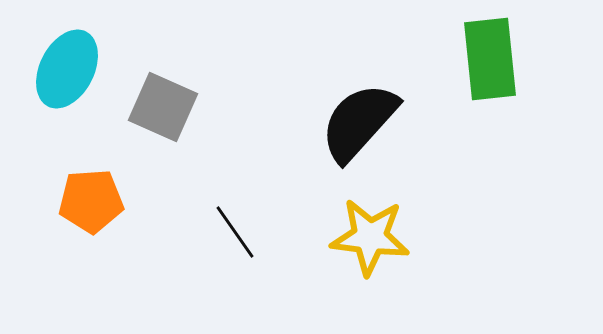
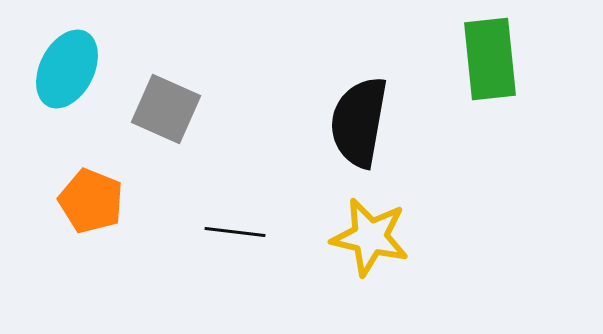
gray square: moved 3 px right, 2 px down
black semicircle: rotated 32 degrees counterclockwise
orange pentagon: rotated 26 degrees clockwise
black line: rotated 48 degrees counterclockwise
yellow star: rotated 6 degrees clockwise
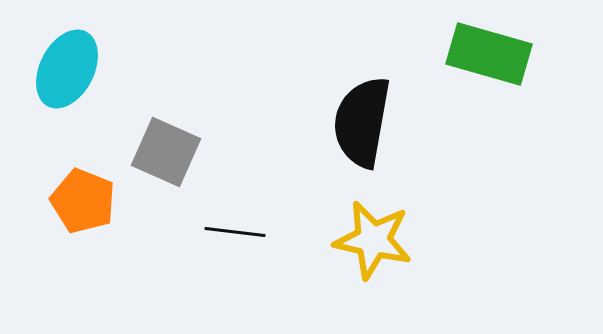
green rectangle: moved 1 px left, 5 px up; rotated 68 degrees counterclockwise
gray square: moved 43 px down
black semicircle: moved 3 px right
orange pentagon: moved 8 px left
yellow star: moved 3 px right, 3 px down
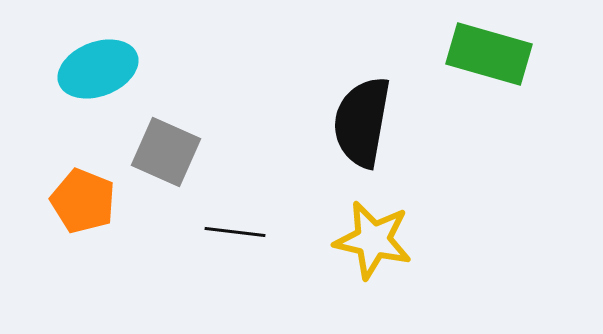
cyan ellipse: moved 31 px right; rotated 42 degrees clockwise
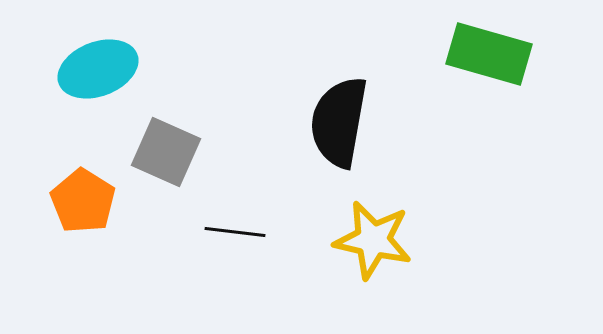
black semicircle: moved 23 px left
orange pentagon: rotated 10 degrees clockwise
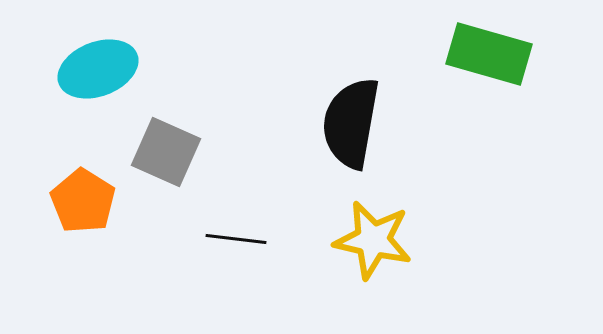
black semicircle: moved 12 px right, 1 px down
black line: moved 1 px right, 7 px down
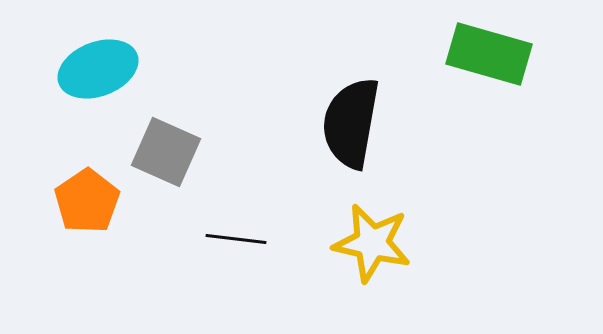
orange pentagon: moved 4 px right; rotated 6 degrees clockwise
yellow star: moved 1 px left, 3 px down
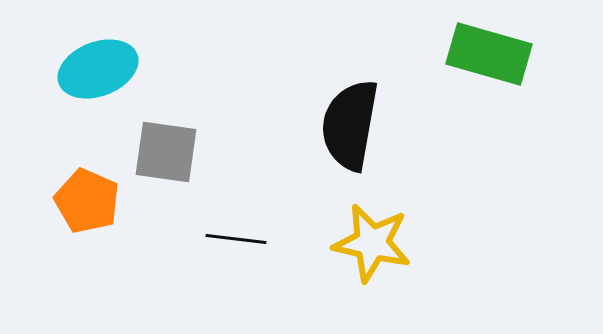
black semicircle: moved 1 px left, 2 px down
gray square: rotated 16 degrees counterclockwise
orange pentagon: rotated 14 degrees counterclockwise
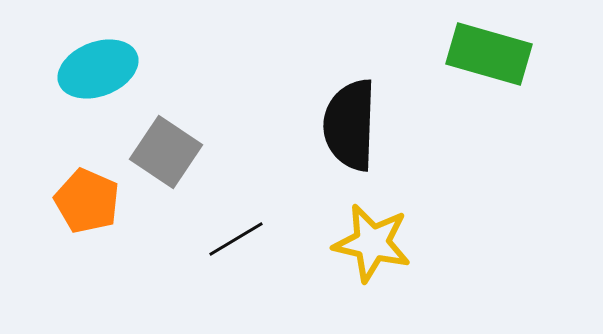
black semicircle: rotated 8 degrees counterclockwise
gray square: rotated 26 degrees clockwise
black line: rotated 38 degrees counterclockwise
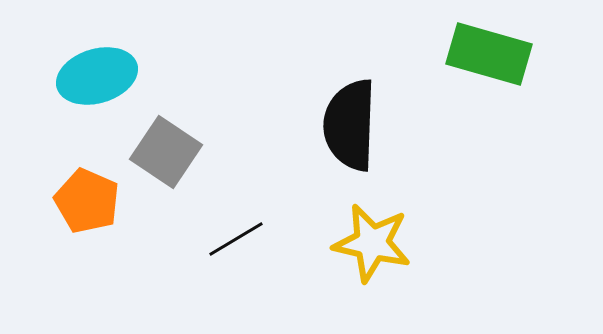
cyan ellipse: moved 1 px left, 7 px down; rotated 4 degrees clockwise
